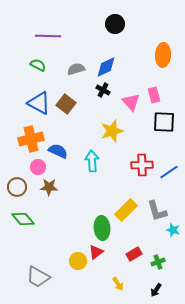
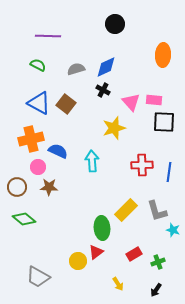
pink rectangle: moved 5 px down; rotated 70 degrees counterclockwise
yellow star: moved 2 px right, 3 px up
blue line: rotated 48 degrees counterclockwise
green diamond: moved 1 px right; rotated 10 degrees counterclockwise
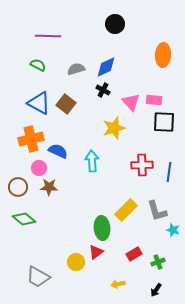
pink circle: moved 1 px right, 1 px down
brown circle: moved 1 px right
yellow circle: moved 2 px left, 1 px down
yellow arrow: rotated 112 degrees clockwise
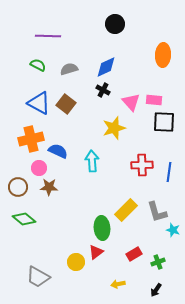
gray semicircle: moved 7 px left
gray L-shape: moved 1 px down
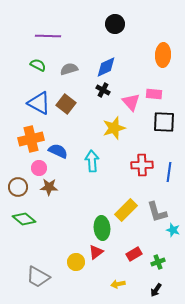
pink rectangle: moved 6 px up
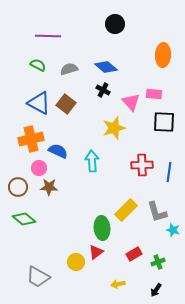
blue diamond: rotated 65 degrees clockwise
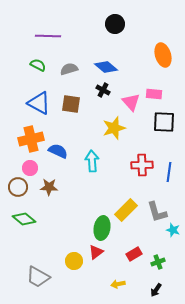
orange ellipse: rotated 20 degrees counterclockwise
brown square: moved 5 px right; rotated 30 degrees counterclockwise
pink circle: moved 9 px left
green ellipse: rotated 15 degrees clockwise
yellow circle: moved 2 px left, 1 px up
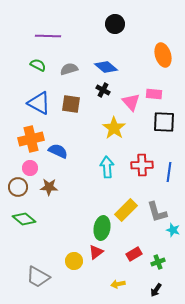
yellow star: rotated 20 degrees counterclockwise
cyan arrow: moved 15 px right, 6 px down
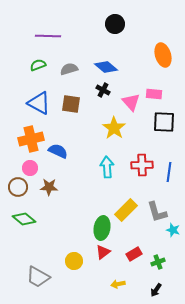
green semicircle: rotated 49 degrees counterclockwise
red triangle: moved 7 px right
